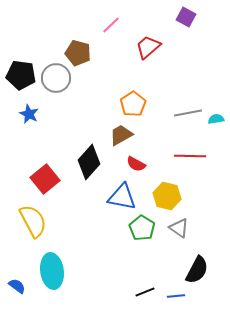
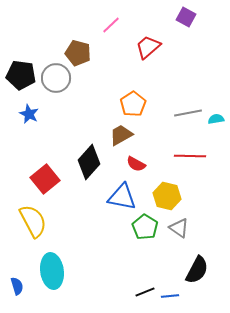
green pentagon: moved 3 px right, 1 px up
blue semicircle: rotated 36 degrees clockwise
blue line: moved 6 px left
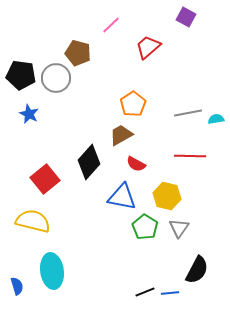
yellow semicircle: rotated 48 degrees counterclockwise
gray triangle: rotated 30 degrees clockwise
blue line: moved 3 px up
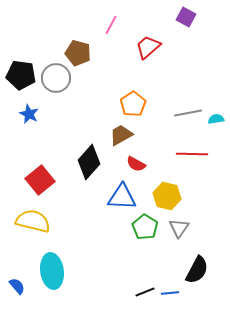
pink line: rotated 18 degrees counterclockwise
red line: moved 2 px right, 2 px up
red square: moved 5 px left, 1 px down
blue triangle: rotated 8 degrees counterclockwise
blue semicircle: rotated 24 degrees counterclockwise
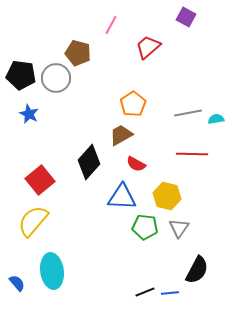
yellow semicircle: rotated 64 degrees counterclockwise
green pentagon: rotated 25 degrees counterclockwise
blue semicircle: moved 3 px up
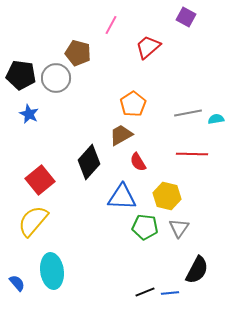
red semicircle: moved 2 px right, 2 px up; rotated 30 degrees clockwise
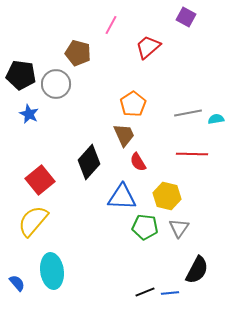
gray circle: moved 6 px down
brown trapezoid: moved 3 px right; rotated 95 degrees clockwise
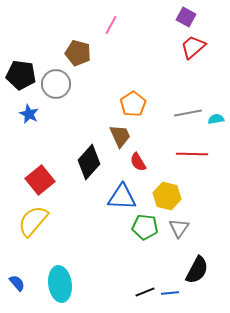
red trapezoid: moved 45 px right
brown trapezoid: moved 4 px left, 1 px down
cyan ellipse: moved 8 px right, 13 px down
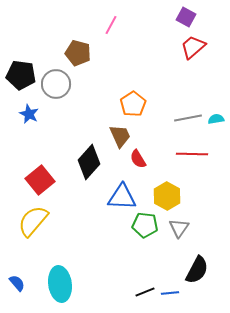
gray line: moved 5 px down
red semicircle: moved 3 px up
yellow hexagon: rotated 16 degrees clockwise
green pentagon: moved 2 px up
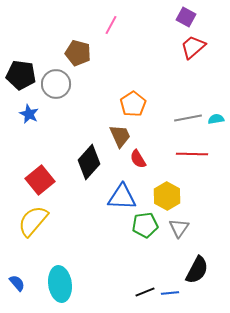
green pentagon: rotated 15 degrees counterclockwise
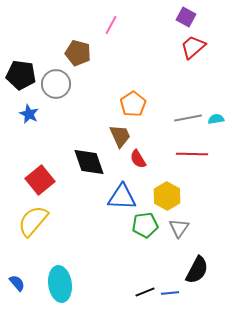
black diamond: rotated 60 degrees counterclockwise
